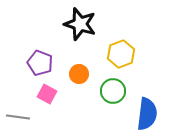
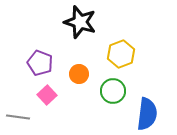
black star: moved 2 px up
pink square: moved 1 px down; rotated 18 degrees clockwise
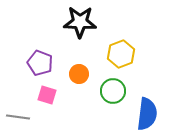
black star: rotated 16 degrees counterclockwise
pink square: rotated 30 degrees counterclockwise
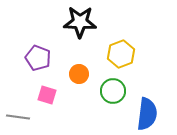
purple pentagon: moved 2 px left, 5 px up
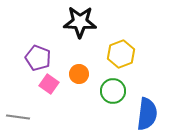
pink square: moved 2 px right, 11 px up; rotated 18 degrees clockwise
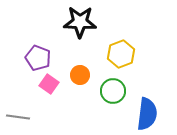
orange circle: moved 1 px right, 1 px down
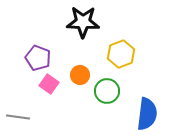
black star: moved 3 px right
green circle: moved 6 px left
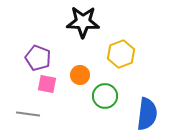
pink square: moved 2 px left; rotated 24 degrees counterclockwise
green circle: moved 2 px left, 5 px down
gray line: moved 10 px right, 3 px up
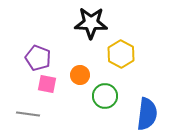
black star: moved 8 px right, 1 px down
yellow hexagon: rotated 12 degrees counterclockwise
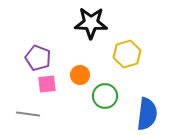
yellow hexagon: moved 6 px right; rotated 16 degrees clockwise
pink square: rotated 18 degrees counterclockwise
